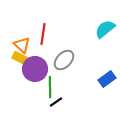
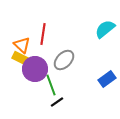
green line: moved 1 px right, 2 px up; rotated 20 degrees counterclockwise
black line: moved 1 px right
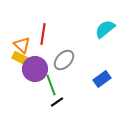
blue rectangle: moved 5 px left
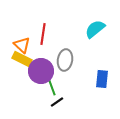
cyan semicircle: moved 10 px left
gray ellipse: moved 1 px right; rotated 35 degrees counterclockwise
purple circle: moved 6 px right, 2 px down
blue rectangle: rotated 48 degrees counterclockwise
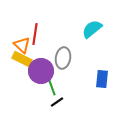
cyan semicircle: moved 3 px left
red line: moved 8 px left
gray ellipse: moved 2 px left, 2 px up
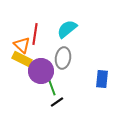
cyan semicircle: moved 25 px left
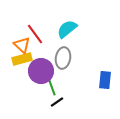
red line: rotated 45 degrees counterclockwise
yellow rectangle: rotated 42 degrees counterclockwise
blue rectangle: moved 3 px right, 1 px down
